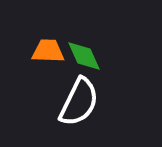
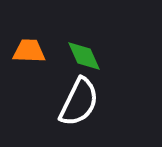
orange trapezoid: moved 19 px left
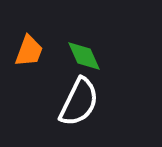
orange trapezoid: rotated 108 degrees clockwise
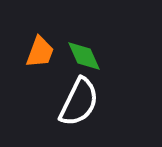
orange trapezoid: moved 11 px right, 1 px down
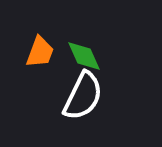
white semicircle: moved 4 px right, 6 px up
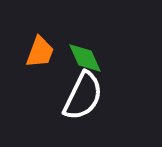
green diamond: moved 1 px right, 2 px down
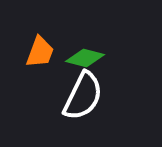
green diamond: rotated 51 degrees counterclockwise
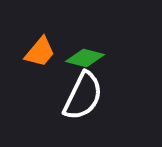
orange trapezoid: rotated 20 degrees clockwise
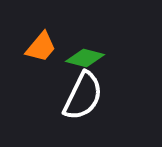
orange trapezoid: moved 1 px right, 5 px up
